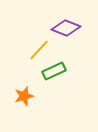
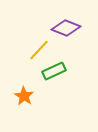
orange star: rotated 24 degrees counterclockwise
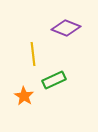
yellow line: moved 6 px left, 4 px down; rotated 50 degrees counterclockwise
green rectangle: moved 9 px down
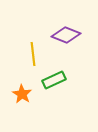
purple diamond: moved 7 px down
orange star: moved 2 px left, 2 px up
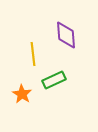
purple diamond: rotated 64 degrees clockwise
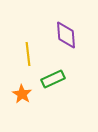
yellow line: moved 5 px left
green rectangle: moved 1 px left, 1 px up
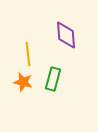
green rectangle: rotated 50 degrees counterclockwise
orange star: moved 1 px right, 12 px up; rotated 18 degrees counterclockwise
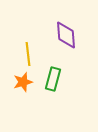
orange star: rotated 30 degrees counterclockwise
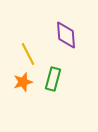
yellow line: rotated 20 degrees counterclockwise
